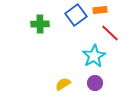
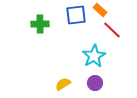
orange rectangle: rotated 48 degrees clockwise
blue square: rotated 30 degrees clockwise
red line: moved 2 px right, 3 px up
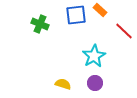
green cross: rotated 24 degrees clockwise
red line: moved 12 px right, 1 px down
yellow semicircle: rotated 49 degrees clockwise
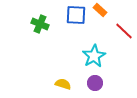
blue square: rotated 10 degrees clockwise
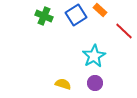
blue square: rotated 35 degrees counterclockwise
green cross: moved 4 px right, 8 px up
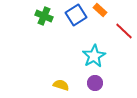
yellow semicircle: moved 2 px left, 1 px down
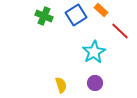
orange rectangle: moved 1 px right
red line: moved 4 px left
cyan star: moved 4 px up
yellow semicircle: rotated 56 degrees clockwise
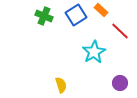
purple circle: moved 25 px right
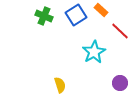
yellow semicircle: moved 1 px left
